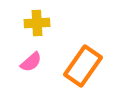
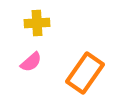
orange rectangle: moved 2 px right, 7 px down
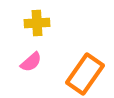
orange rectangle: moved 1 px down
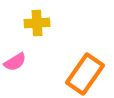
pink semicircle: moved 16 px left; rotated 10 degrees clockwise
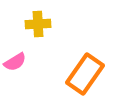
yellow cross: moved 1 px right, 1 px down
